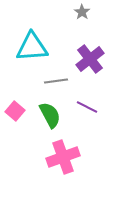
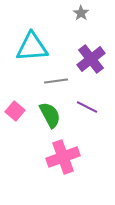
gray star: moved 1 px left, 1 px down
purple cross: moved 1 px right
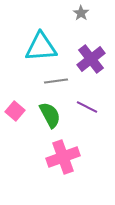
cyan triangle: moved 9 px right
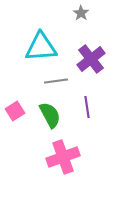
purple line: rotated 55 degrees clockwise
pink square: rotated 18 degrees clockwise
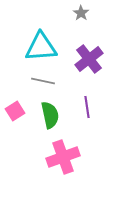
purple cross: moved 2 px left
gray line: moved 13 px left; rotated 20 degrees clockwise
green semicircle: rotated 16 degrees clockwise
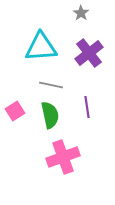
purple cross: moved 6 px up
gray line: moved 8 px right, 4 px down
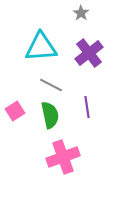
gray line: rotated 15 degrees clockwise
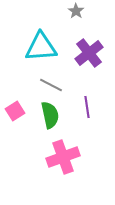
gray star: moved 5 px left, 2 px up
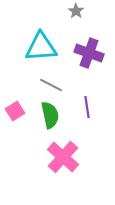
purple cross: rotated 32 degrees counterclockwise
pink cross: rotated 28 degrees counterclockwise
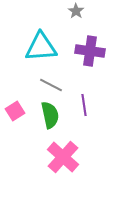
purple cross: moved 1 px right, 2 px up; rotated 12 degrees counterclockwise
purple line: moved 3 px left, 2 px up
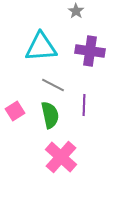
gray line: moved 2 px right
purple line: rotated 10 degrees clockwise
pink cross: moved 2 px left
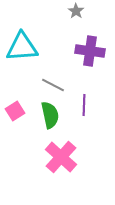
cyan triangle: moved 19 px left
